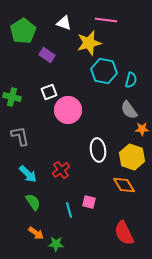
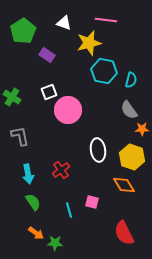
green cross: rotated 18 degrees clockwise
cyan arrow: rotated 36 degrees clockwise
pink square: moved 3 px right
green star: moved 1 px left, 1 px up
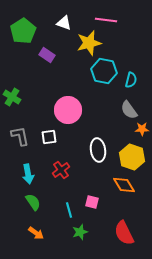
white square: moved 45 px down; rotated 14 degrees clockwise
green star: moved 25 px right, 11 px up; rotated 21 degrees counterclockwise
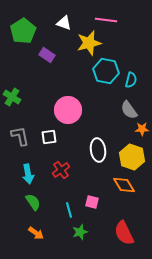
cyan hexagon: moved 2 px right
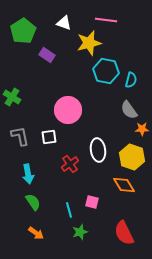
red cross: moved 9 px right, 6 px up
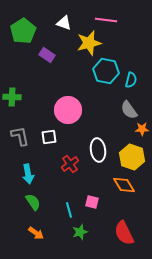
green cross: rotated 30 degrees counterclockwise
